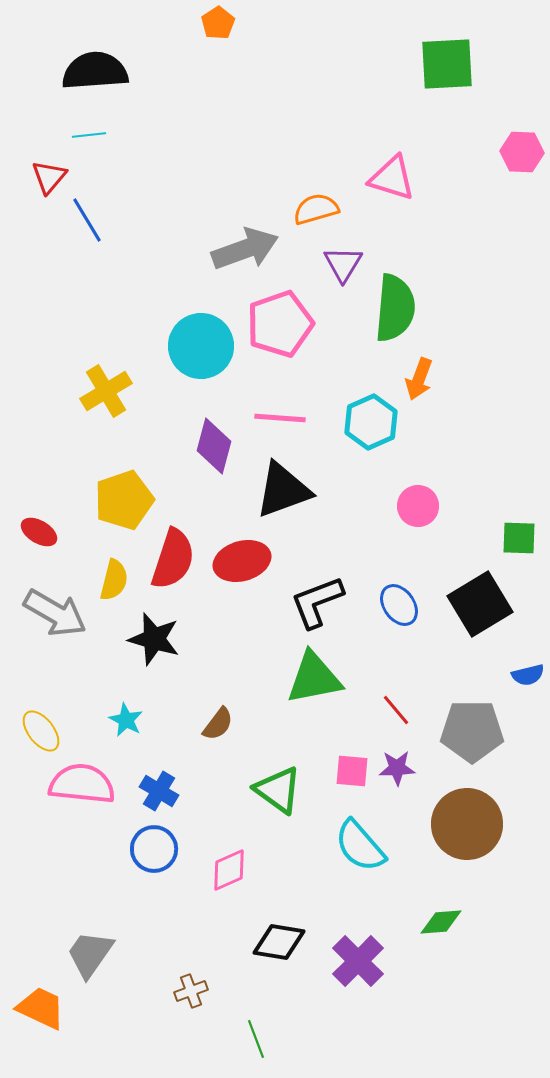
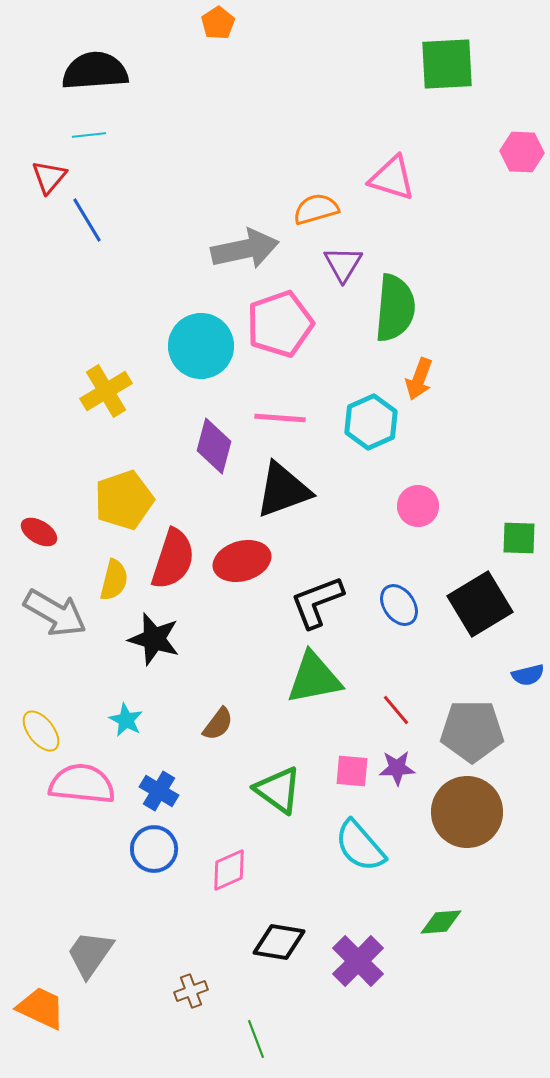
gray arrow at (245, 249): rotated 8 degrees clockwise
brown circle at (467, 824): moved 12 px up
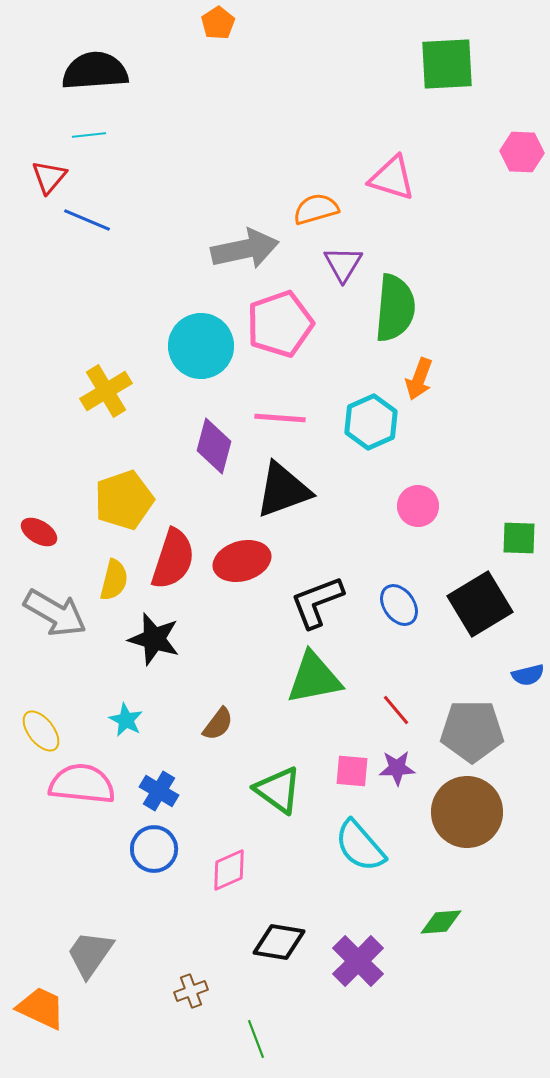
blue line at (87, 220): rotated 36 degrees counterclockwise
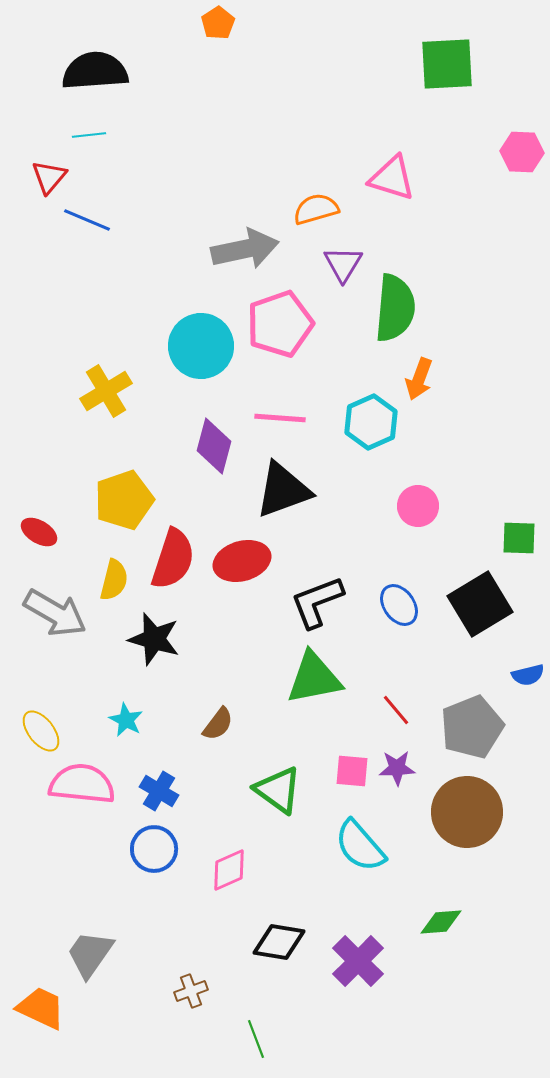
gray pentagon at (472, 731): moved 4 px up; rotated 22 degrees counterclockwise
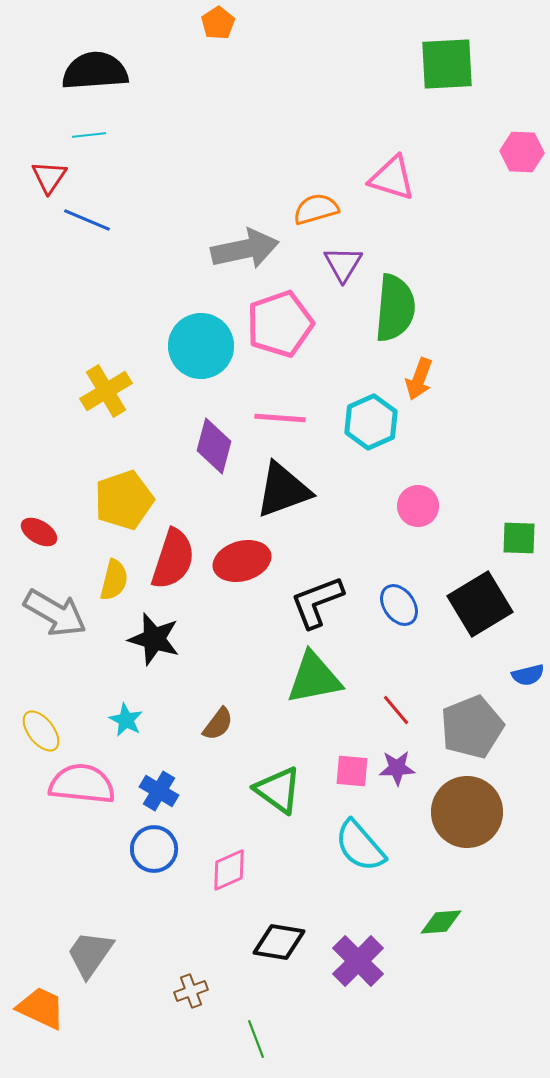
red triangle at (49, 177): rotated 6 degrees counterclockwise
